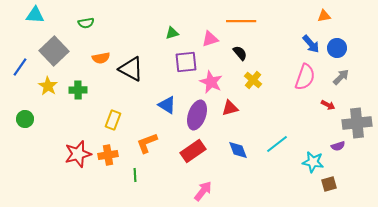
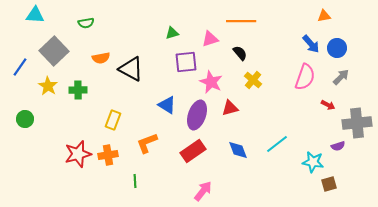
green line: moved 6 px down
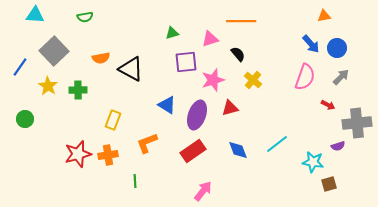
green semicircle: moved 1 px left, 6 px up
black semicircle: moved 2 px left, 1 px down
pink star: moved 2 px right, 2 px up; rotated 30 degrees clockwise
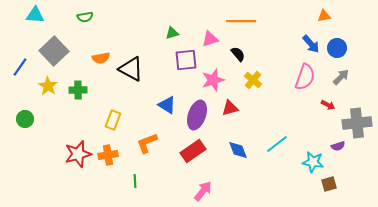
purple square: moved 2 px up
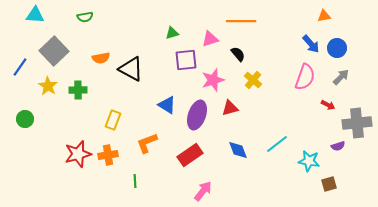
red rectangle: moved 3 px left, 4 px down
cyan star: moved 4 px left, 1 px up
